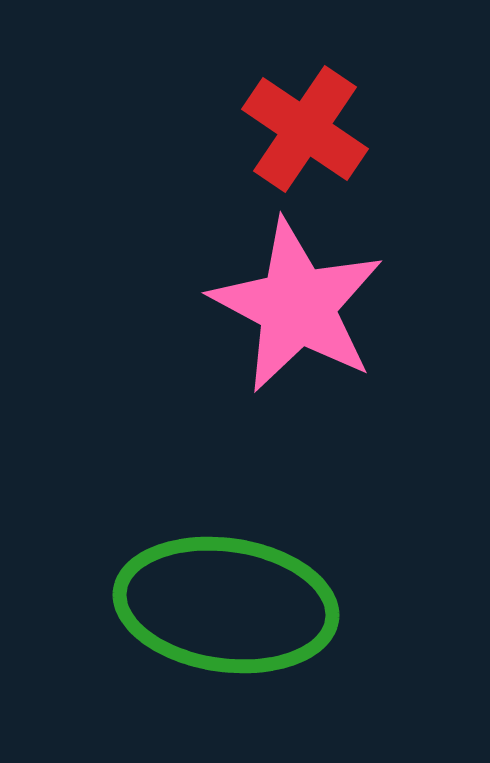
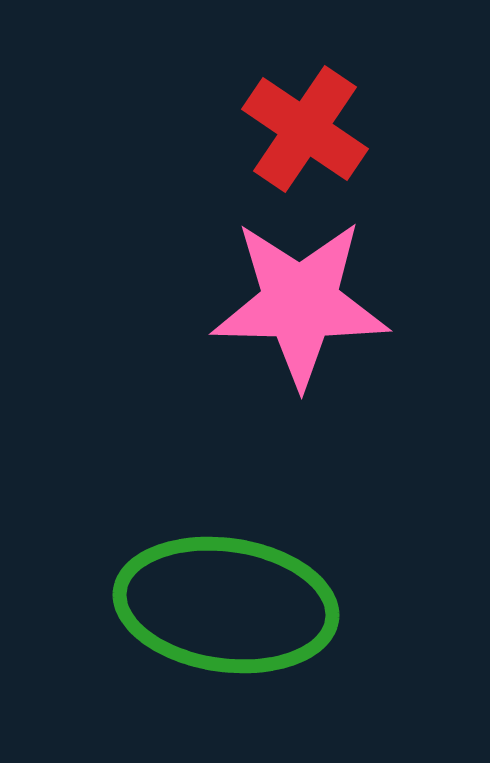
pink star: moved 3 px right, 3 px up; rotated 27 degrees counterclockwise
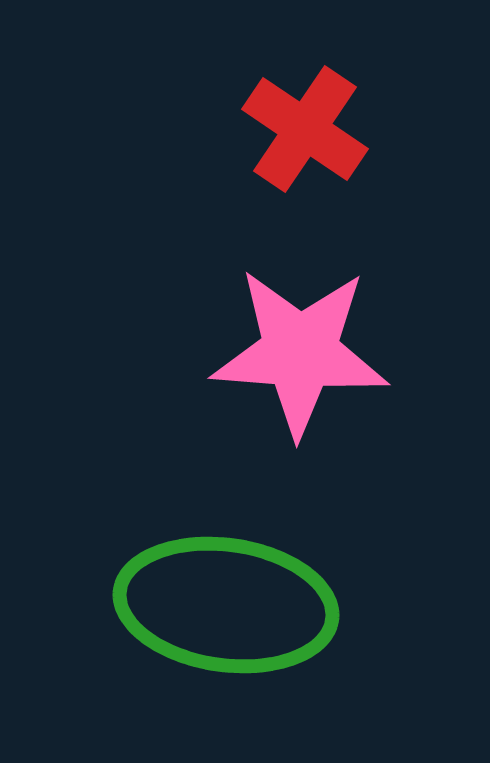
pink star: moved 49 px down; rotated 3 degrees clockwise
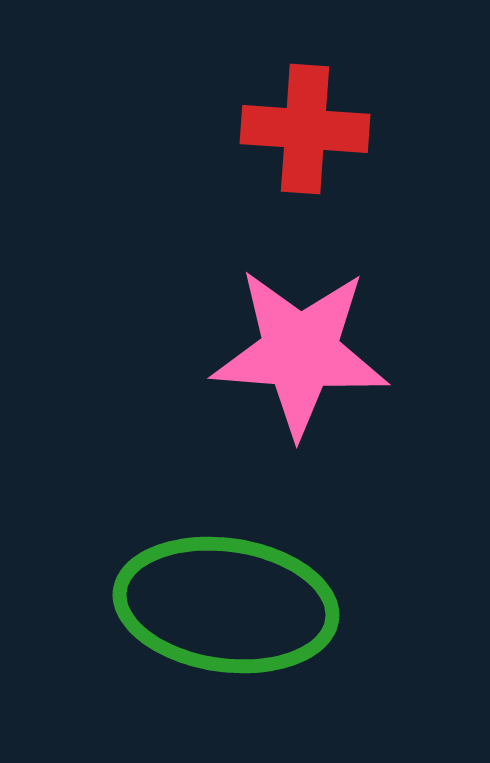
red cross: rotated 30 degrees counterclockwise
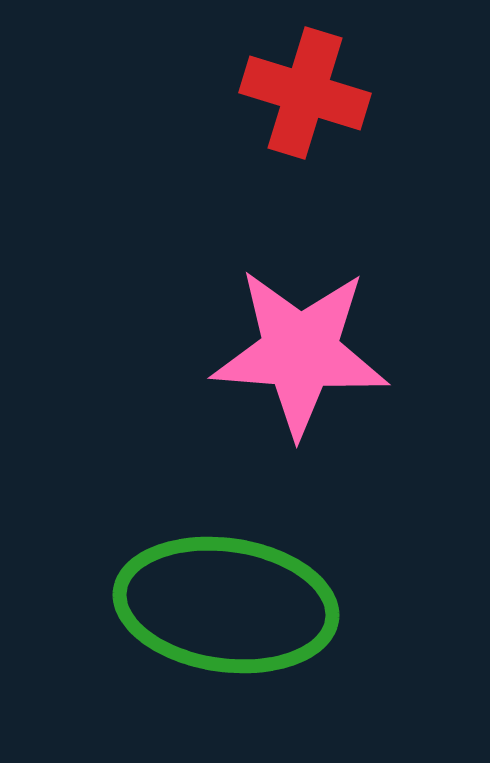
red cross: moved 36 px up; rotated 13 degrees clockwise
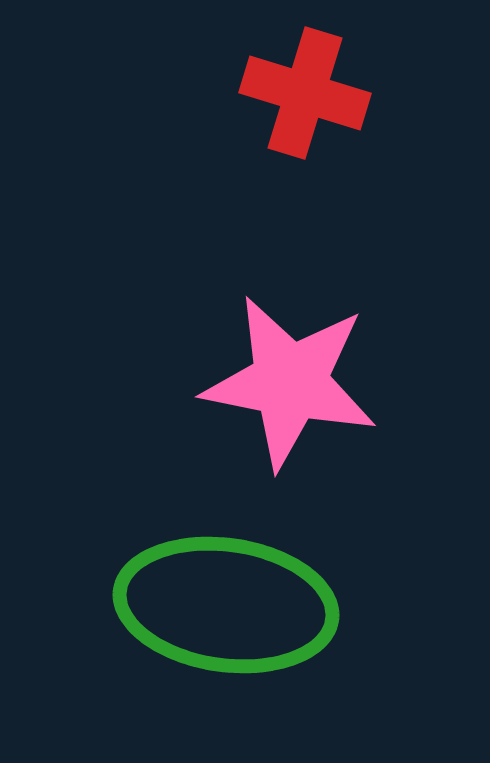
pink star: moved 10 px left, 30 px down; rotated 7 degrees clockwise
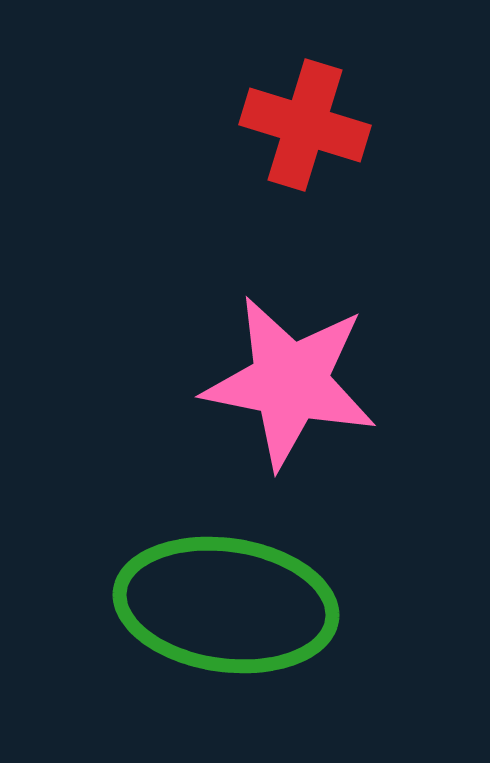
red cross: moved 32 px down
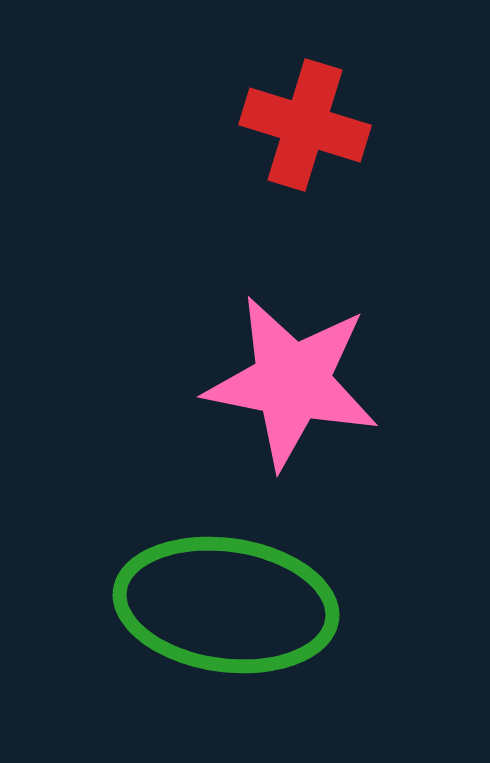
pink star: moved 2 px right
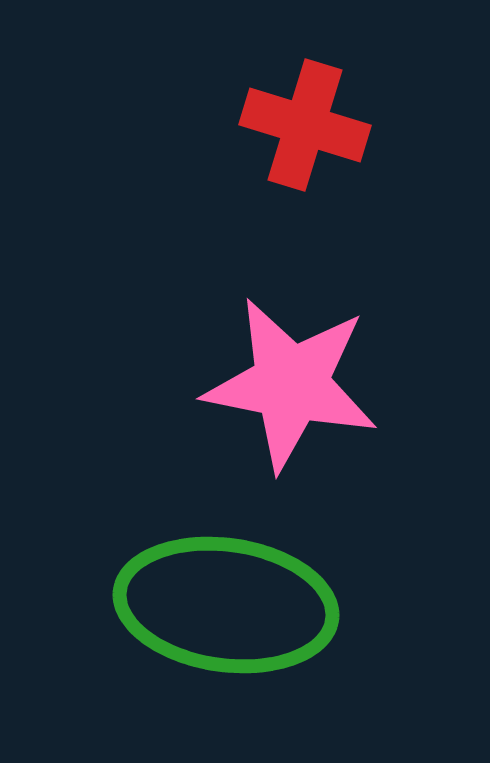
pink star: moved 1 px left, 2 px down
